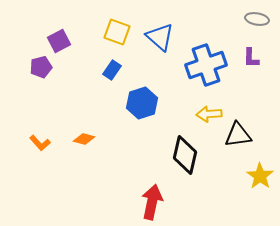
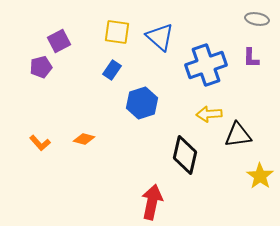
yellow square: rotated 12 degrees counterclockwise
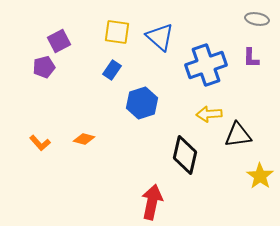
purple pentagon: moved 3 px right
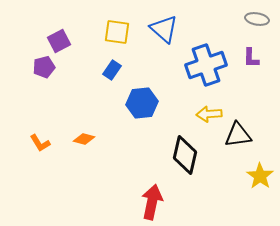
blue triangle: moved 4 px right, 8 px up
blue hexagon: rotated 12 degrees clockwise
orange L-shape: rotated 10 degrees clockwise
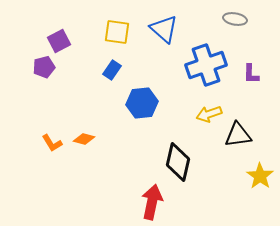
gray ellipse: moved 22 px left
purple L-shape: moved 16 px down
yellow arrow: rotated 15 degrees counterclockwise
orange L-shape: moved 12 px right
black diamond: moved 7 px left, 7 px down
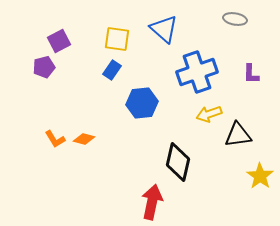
yellow square: moved 7 px down
blue cross: moved 9 px left, 7 px down
orange L-shape: moved 3 px right, 4 px up
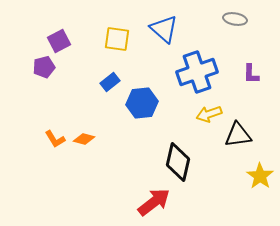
blue rectangle: moved 2 px left, 12 px down; rotated 18 degrees clockwise
red arrow: moved 2 px right; rotated 40 degrees clockwise
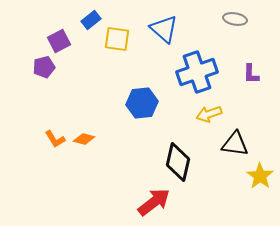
blue rectangle: moved 19 px left, 62 px up
black triangle: moved 3 px left, 9 px down; rotated 16 degrees clockwise
